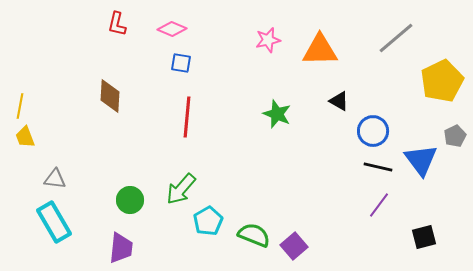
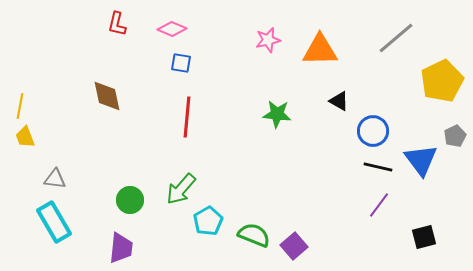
brown diamond: moved 3 px left; rotated 16 degrees counterclockwise
green star: rotated 16 degrees counterclockwise
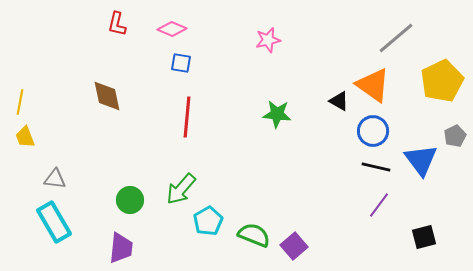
orange triangle: moved 53 px right, 35 px down; rotated 36 degrees clockwise
yellow line: moved 4 px up
black line: moved 2 px left
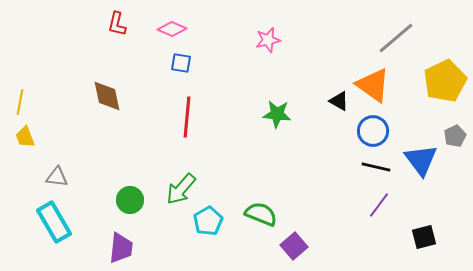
yellow pentagon: moved 3 px right
gray triangle: moved 2 px right, 2 px up
green semicircle: moved 7 px right, 21 px up
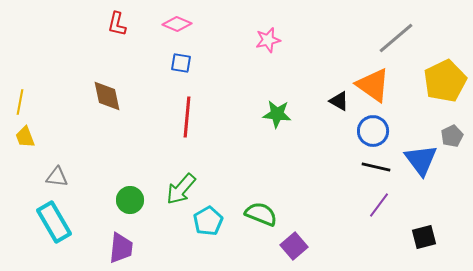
pink diamond: moved 5 px right, 5 px up
gray pentagon: moved 3 px left
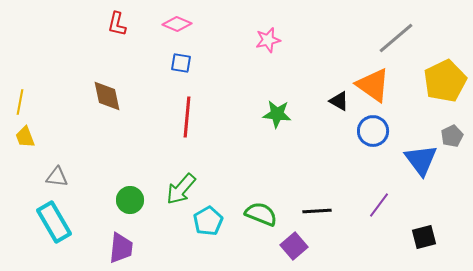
black line: moved 59 px left, 44 px down; rotated 16 degrees counterclockwise
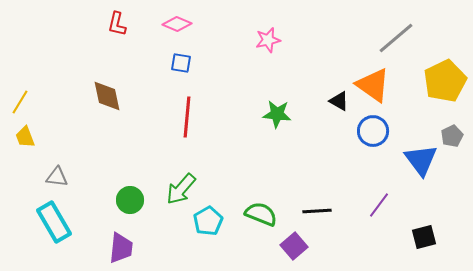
yellow line: rotated 20 degrees clockwise
